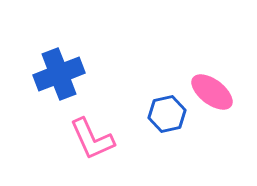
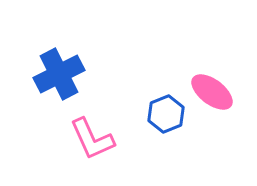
blue cross: rotated 6 degrees counterclockwise
blue hexagon: moved 1 px left; rotated 9 degrees counterclockwise
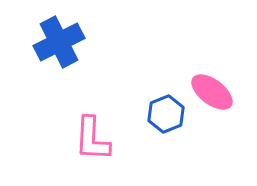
blue cross: moved 32 px up
pink L-shape: rotated 27 degrees clockwise
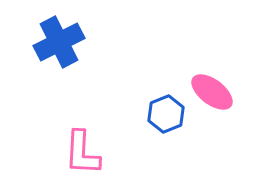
pink L-shape: moved 10 px left, 14 px down
